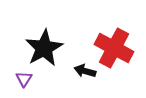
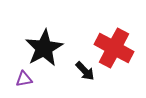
black arrow: rotated 150 degrees counterclockwise
purple triangle: rotated 48 degrees clockwise
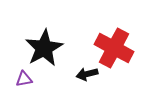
black arrow: moved 2 px right, 3 px down; rotated 120 degrees clockwise
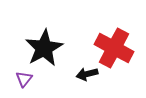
purple triangle: rotated 42 degrees counterclockwise
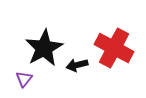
black arrow: moved 10 px left, 9 px up
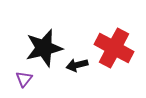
black star: rotated 15 degrees clockwise
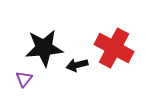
black star: rotated 9 degrees clockwise
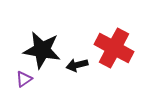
black star: moved 2 px left, 2 px down; rotated 15 degrees clockwise
purple triangle: rotated 18 degrees clockwise
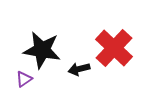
red cross: rotated 15 degrees clockwise
black arrow: moved 2 px right, 4 px down
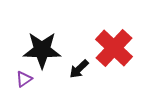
black star: rotated 9 degrees counterclockwise
black arrow: rotated 30 degrees counterclockwise
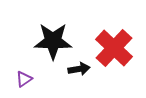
black star: moved 11 px right, 9 px up
black arrow: rotated 145 degrees counterclockwise
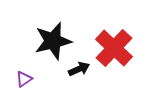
black star: rotated 15 degrees counterclockwise
black arrow: rotated 15 degrees counterclockwise
